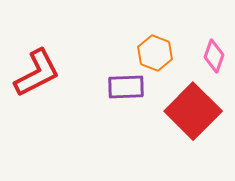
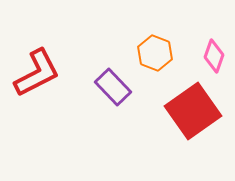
purple rectangle: moved 13 px left; rotated 48 degrees clockwise
red square: rotated 10 degrees clockwise
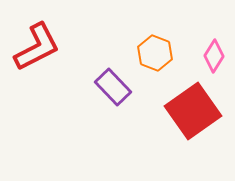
pink diamond: rotated 12 degrees clockwise
red L-shape: moved 26 px up
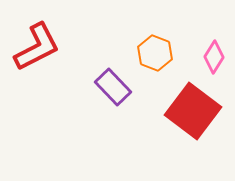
pink diamond: moved 1 px down
red square: rotated 18 degrees counterclockwise
